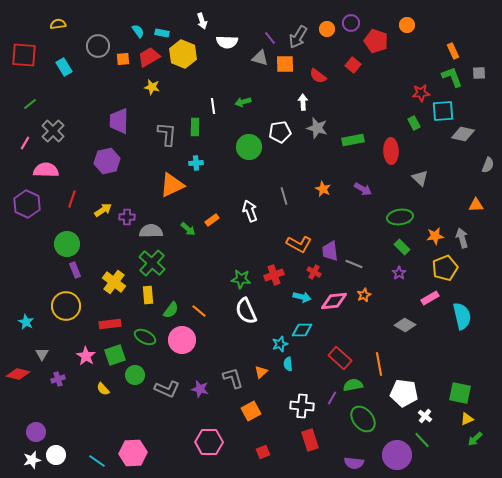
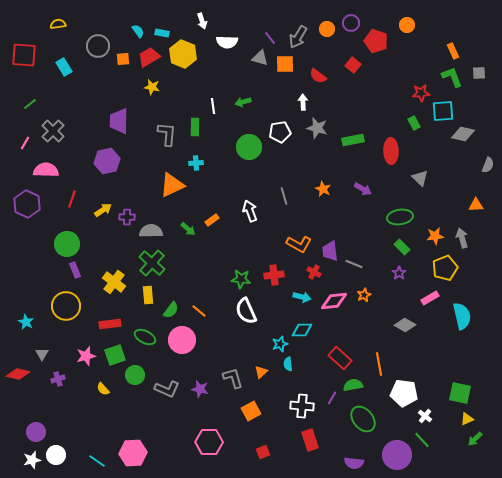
red cross at (274, 275): rotated 12 degrees clockwise
pink star at (86, 356): rotated 24 degrees clockwise
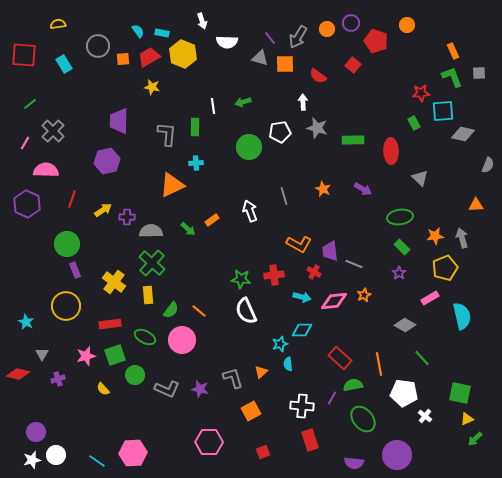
cyan rectangle at (64, 67): moved 3 px up
green rectangle at (353, 140): rotated 10 degrees clockwise
green line at (422, 440): moved 82 px up
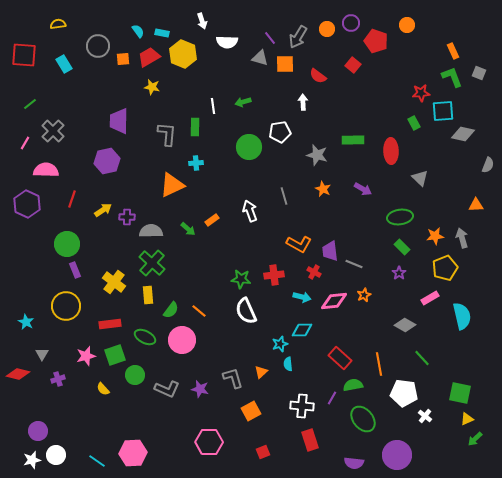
gray square at (479, 73): rotated 24 degrees clockwise
gray star at (317, 128): moved 27 px down
purple circle at (36, 432): moved 2 px right, 1 px up
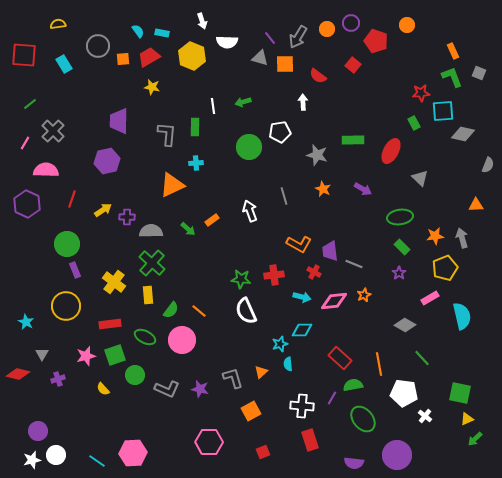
yellow hexagon at (183, 54): moved 9 px right, 2 px down
red ellipse at (391, 151): rotated 30 degrees clockwise
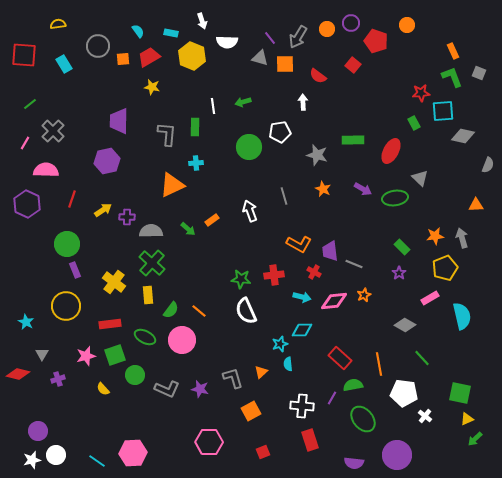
cyan rectangle at (162, 33): moved 9 px right
gray diamond at (463, 134): moved 2 px down
green ellipse at (400, 217): moved 5 px left, 19 px up
